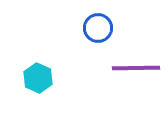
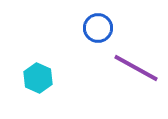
purple line: rotated 30 degrees clockwise
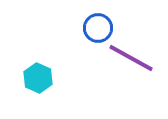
purple line: moved 5 px left, 10 px up
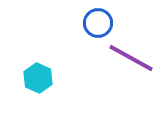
blue circle: moved 5 px up
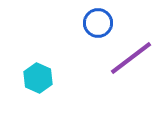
purple line: rotated 66 degrees counterclockwise
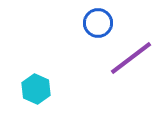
cyan hexagon: moved 2 px left, 11 px down
